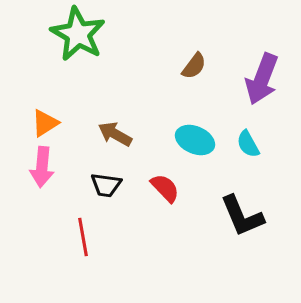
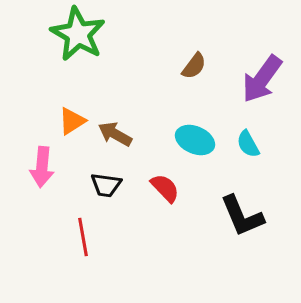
purple arrow: rotated 15 degrees clockwise
orange triangle: moved 27 px right, 2 px up
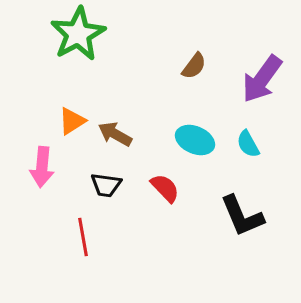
green star: rotated 14 degrees clockwise
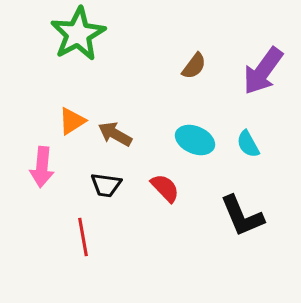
purple arrow: moved 1 px right, 8 px up
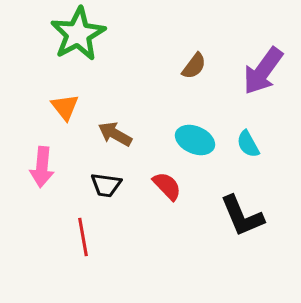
orange triangle: moved 7 px left, 14 px up; rotated 36 degrees counterclockwise
red semicircle: moved 2 px right, 2 px up
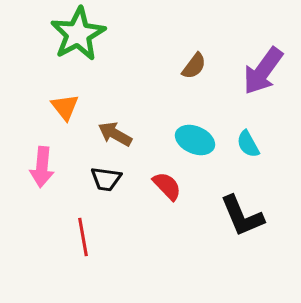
black trapezoid: moved 6 px up
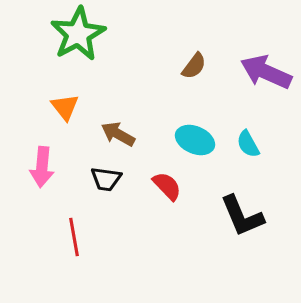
purple arrow: moved 3 px right, 1 px down; rotated 78 degrees clockwise
brown arrow: moved 3 px right
red line: moved 9 px left
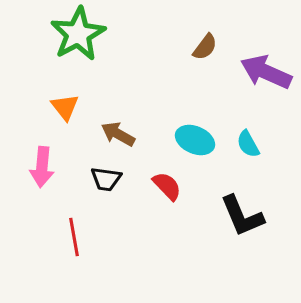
brown semicircle: moved 11 px right, 19 px up
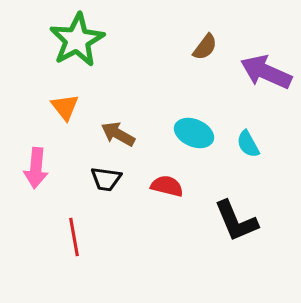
green star: moved 1 px left, 6 px down
cyan ellipse: moved 1 px left, 7 px up
pink arrow: moved 6 px left, 1 px down
red semicircle: rotated 32 degrees counterclockwise
black L-shape: moved 6 px left, 5 px down
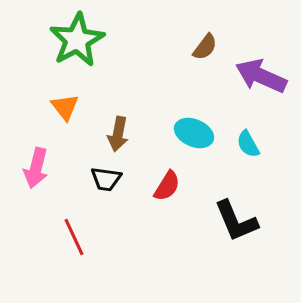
purple arrow: moved 5 px left, 4 px down
brown arrow: rotated 108 degrees counterclockwise
pink arrow: rotated 9 degrees clockwise
red semicircle: rotated 108 degrees clockwise
red line: rotated 15 degrees counterclockwise
